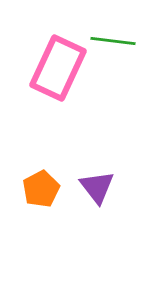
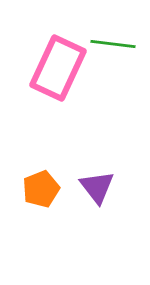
green line: moved 3 px down
orange pentagon: rotated 6 degrees clockwise
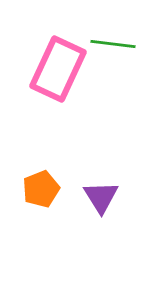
pink rectangle: moved 1 px down
purple triangle: moved 4 px right, 10 px down; rotated 6 degrees clockwise
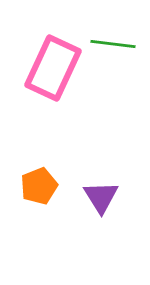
pink rectangle: moved 5 px left, 1 px up
orange pentagon: moved 2 px left, 3 px up
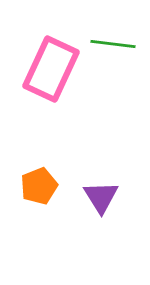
pink rectangle: moved 2 px left, 1 px down
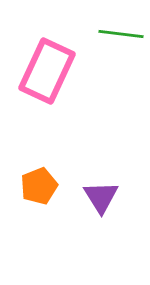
green line: moved 8 px right, 10 px up
pink rectangle: moved 4 px left, 2 px down
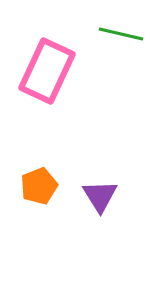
green line: rotated 6 degrees clockwise
purple triangle: moved 1 px left, 1 px up
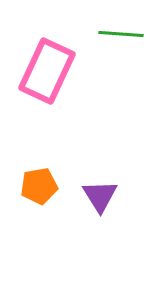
green line: rotated 9 degrees counterclockwise
orange pentagon: rotated 12 degrees clockwise
